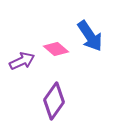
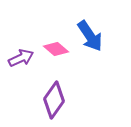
purple arrow: moved 1 px left, 3 px up
purple diamond: moved 1 px up
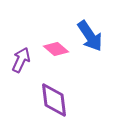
purple arrow: moved 2 px down; rotated 40 degrees counterclockwise
purple diamond: rotated 42 degrees counterclockwise
